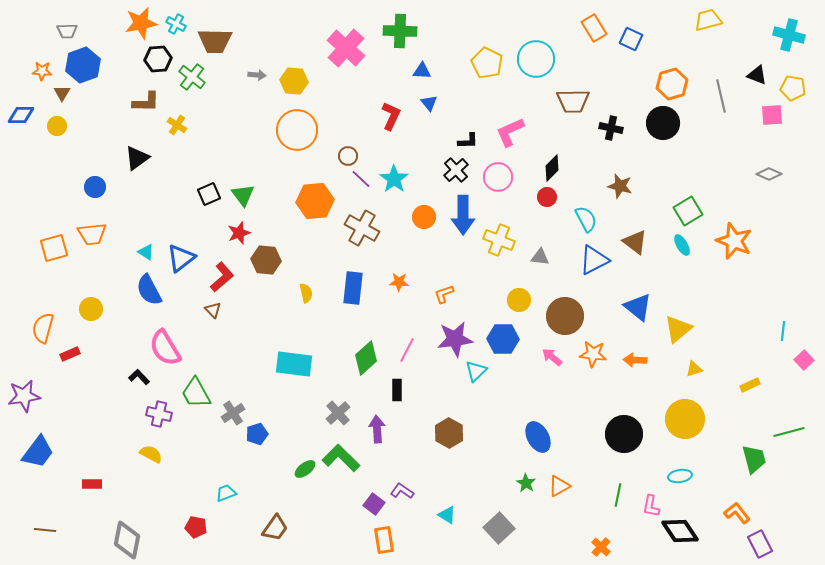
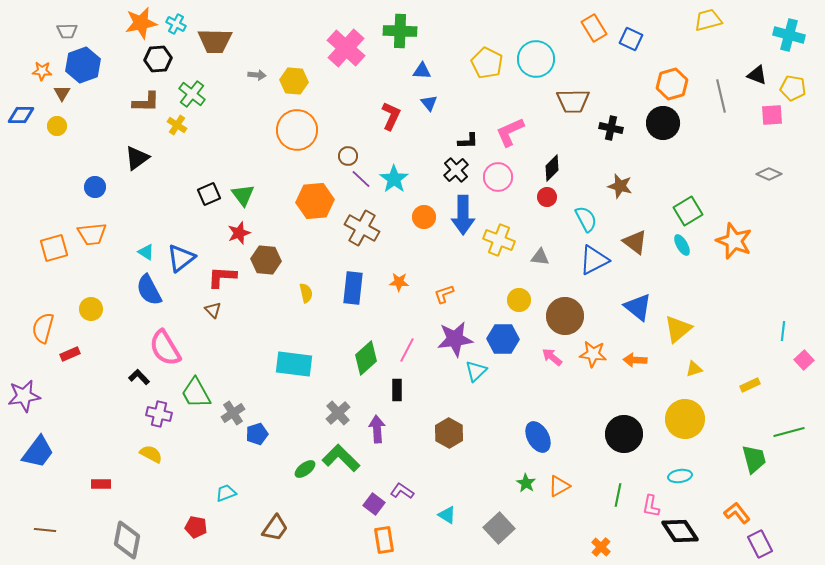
green cross at (192, 77): moved 17 px down
red L-shape at (222, 277): rotated 136 degrees counterclockwise
red rectangle at (92, 484): moved 9 px right
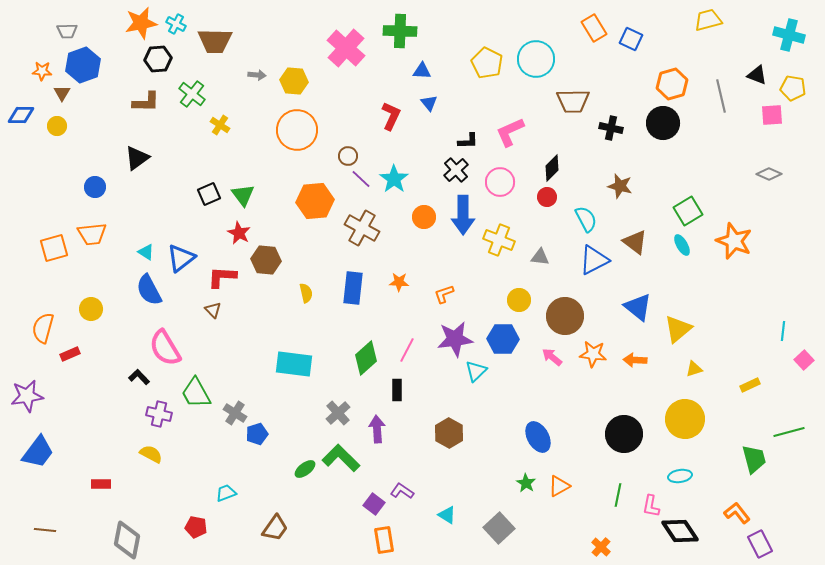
yellow cross at (177, 125): moved 43 px right
pink circle at (498, 177): moved 2 px right, 5 px down
red star at (239, 233): rotated 25 degrees counterclockwise
purple star at (24, 396): moved 3 px right
gray cross at (233, 413): moved 2 px right; rotated 25 degrees counterclockwise
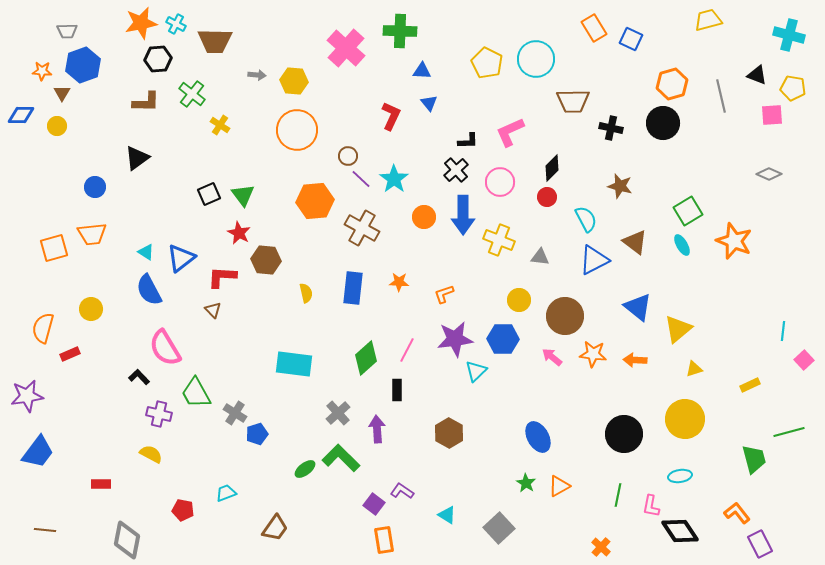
red pentagon at (196, 527): moved 13 px left, 17 px up
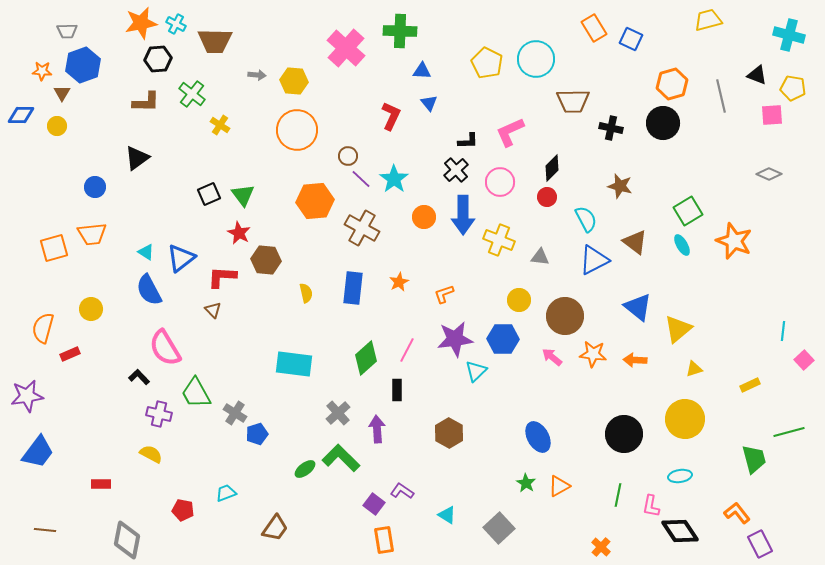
orange star at (399, 282): rotated 30 degrees counterclockwise
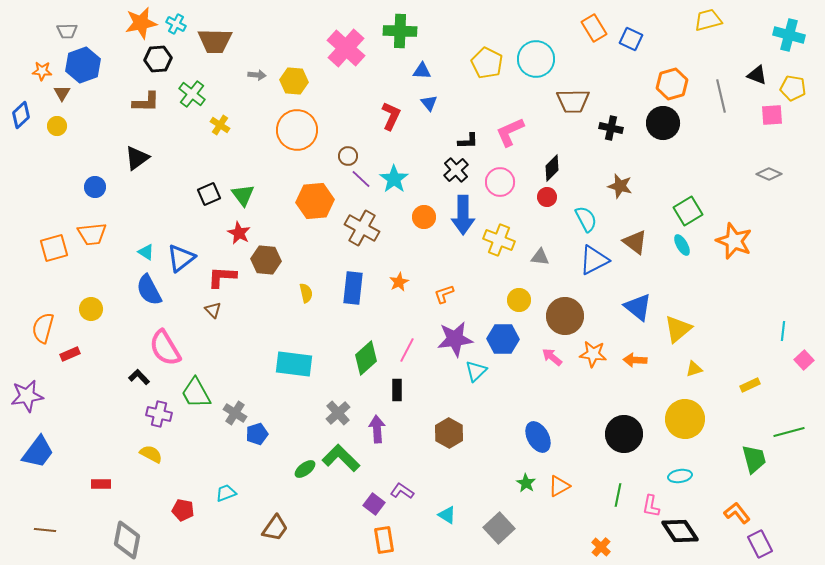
blue diamond at (21, 115): rotated 44 degrees counterclockwise
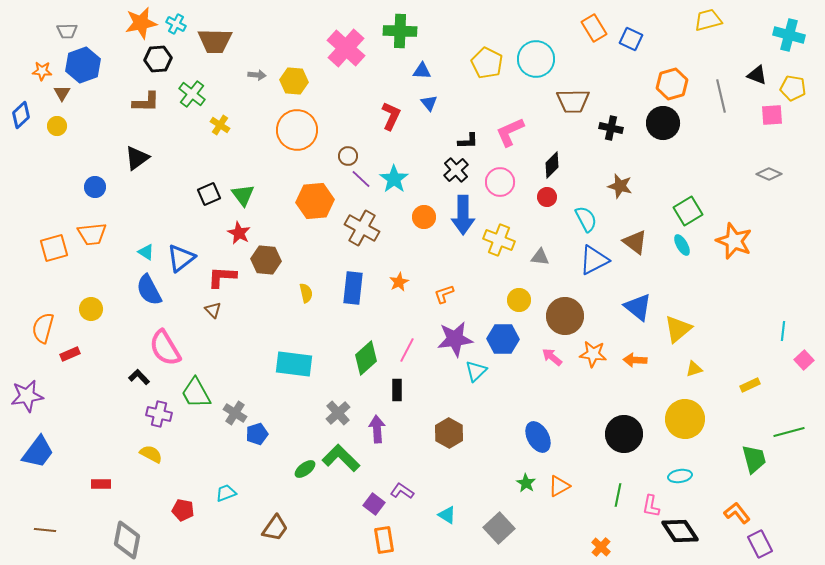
black diamond at (552, 168): moved 3 px up
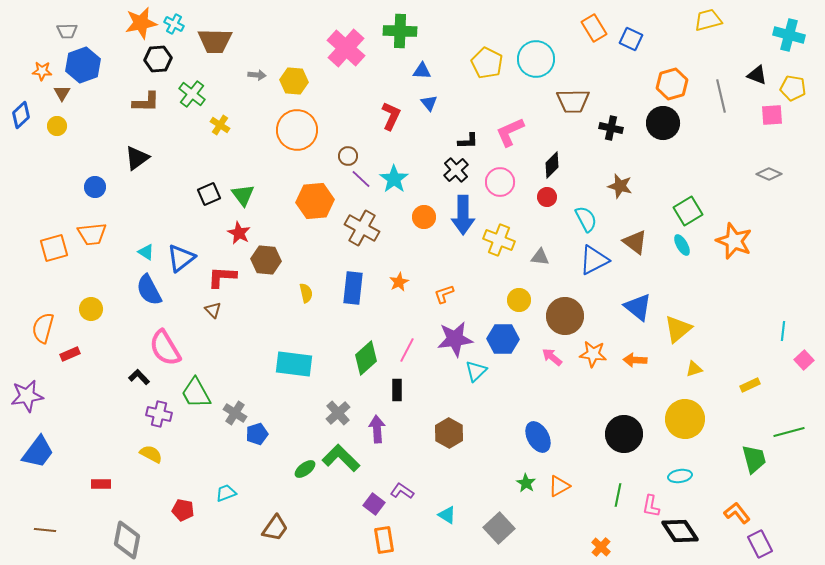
cyan cross at (176, 24): moved 2 px left
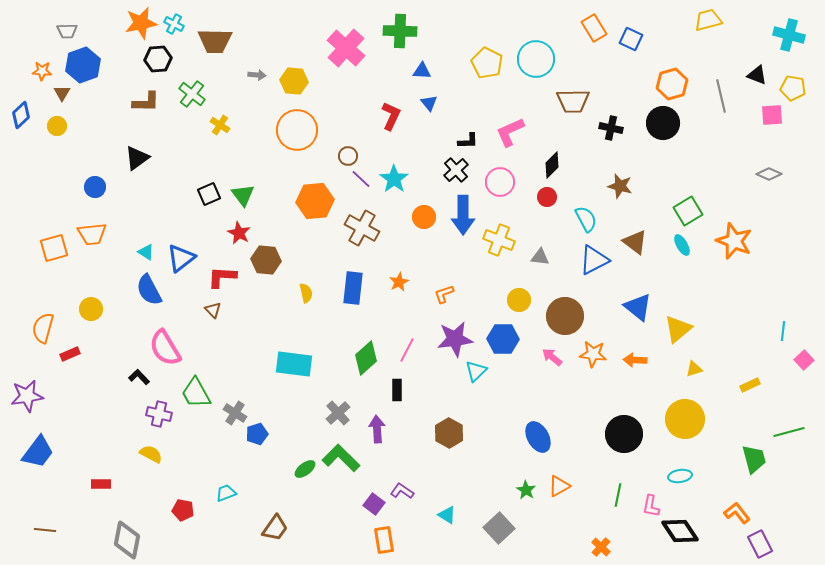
green star at (526, 483): moved 7 px down
